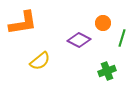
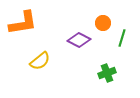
green cross: moved 2 px down
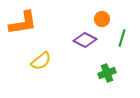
orange circle: moved 1 px left, 4 px up
purple diamond: moved 6 px right
yellow semicircle: moved 1 px right
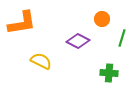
orange L-shape: moved 1 px left
purple diamond: moved 7 px left, 1 px down
yellow semicircle: rotated 115 degrees counterclockwise
green cross: moved 2 px right; rotated 24 degrees clockwise
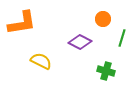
orange circle: moved 1 px right
purple diamond: moved 2 px right, 1 px down
green cross: moved 3 px left, 2 px up; rotated 12 degrees clockwise
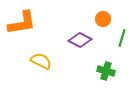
purple diamond: moved 2 px up
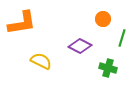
purple diamond: moved 6 px down
green cross: moved 2 px right, 3 px up
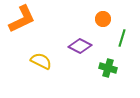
orange L-shape: moved 4 px up; rotated 16 degrees counterclockwise
